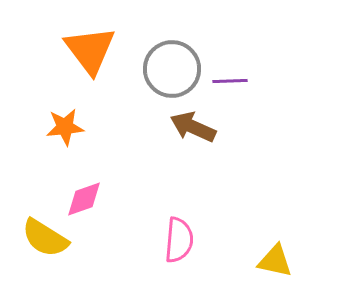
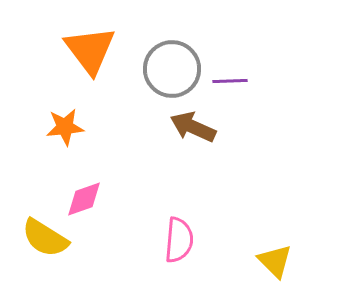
yellow triangle: rotated 33 degrees clockwise
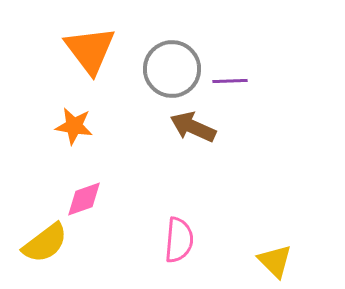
orange star: moved 9 px right, 1 px up; rotated 15 degrees clockwise
yellow semicircle: moved 5 px down; rotated 69 degrees counterclockwise
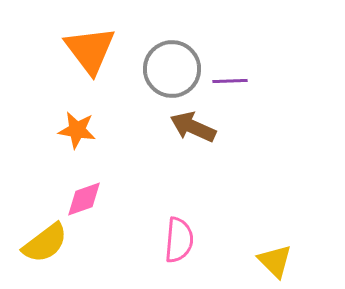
orange star: moved 3 px right, 4 px down
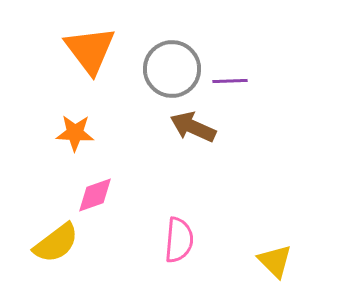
orange star: moved 2 px left, 3 px down; rotated 6 degrees counterclockwise
pink diamond: moved 11 px right, 4 px up
yellow semicircle: moved 11 px right
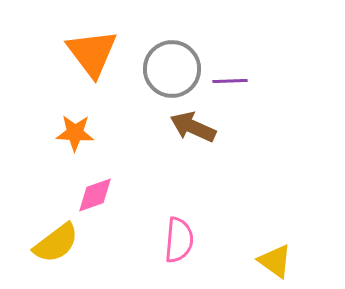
orange triangle: moved 2 px right, 3 px down
yellow triangle: rotated 9 degrees counterclockwise
